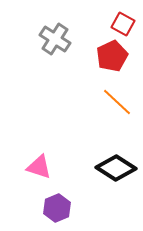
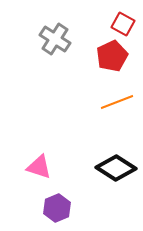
orange line: rotated 64 degrees counterclockwise
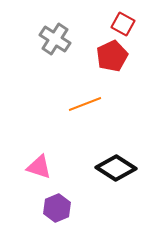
orange line: moved 32 px left, 2 px down
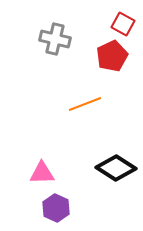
gray cross: rotated 20 degrees counterclockwise
pink triangle: moved 3 px right, 6 px down; rotated 20 degrees counterclockwise
purple hexagon: moved 1 px left; rotated 12 degrees counterclockwise
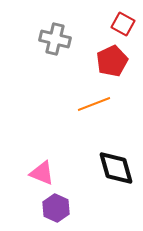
red pentagon: moved 5 px down
orange line: moved 9 px right
black diamond: rotated 42 degrees clockwise
pink triangle: rotated 24 degrees clockwise
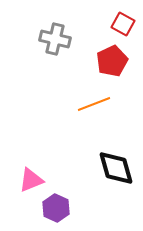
pink triangle: moved 11 px left, 7 px down; rotated 44 degrees counterclockwise
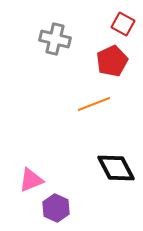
black diamond: rotated 12 degrees counterclockwise
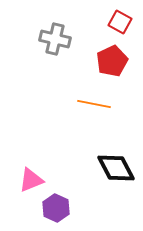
red square: moved 3 px left, 2 px up
orange line: rotated 32 degrees clockwise
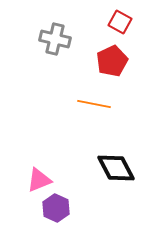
pink triangle: moved 8 px right
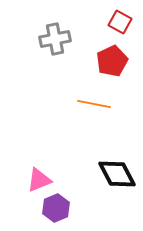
gray cross: rotated 24 degrees counterclockwise
black diamond: moved 1 px right, 6 px down
purple hexagon: rotated 12 degrees clockwise
